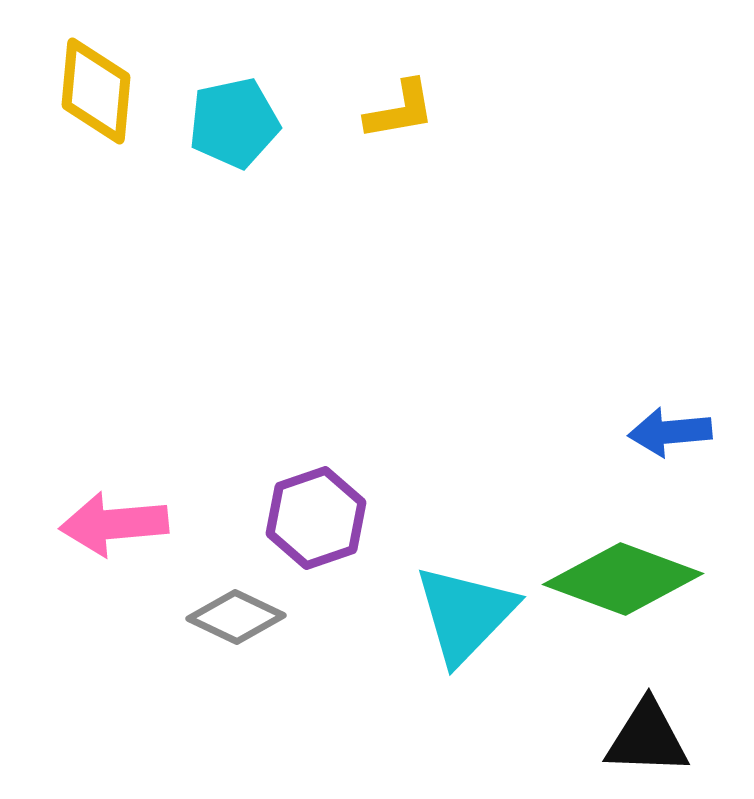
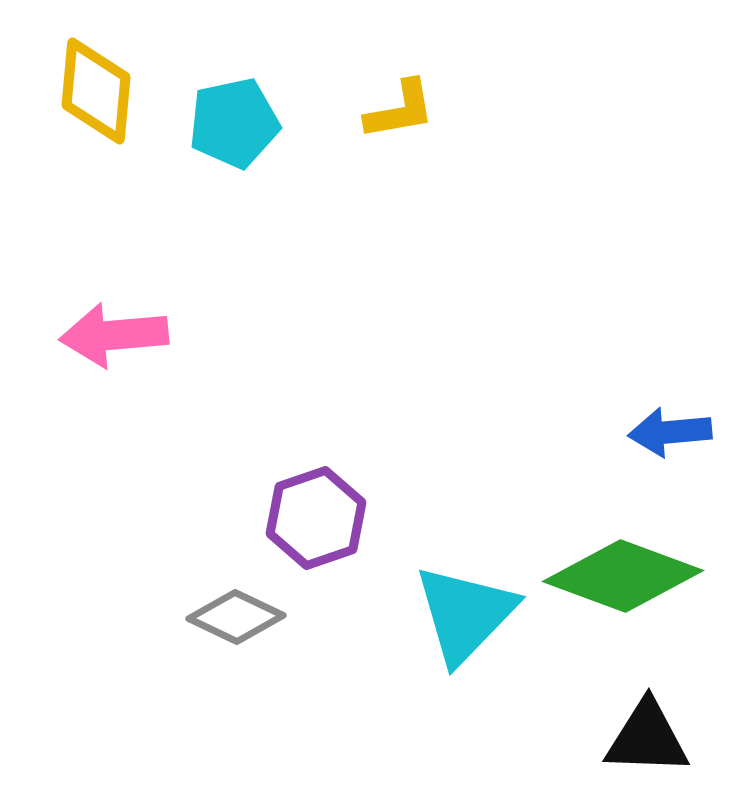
pink arrow: moved 189 px up
green diamond: moved 3 px up
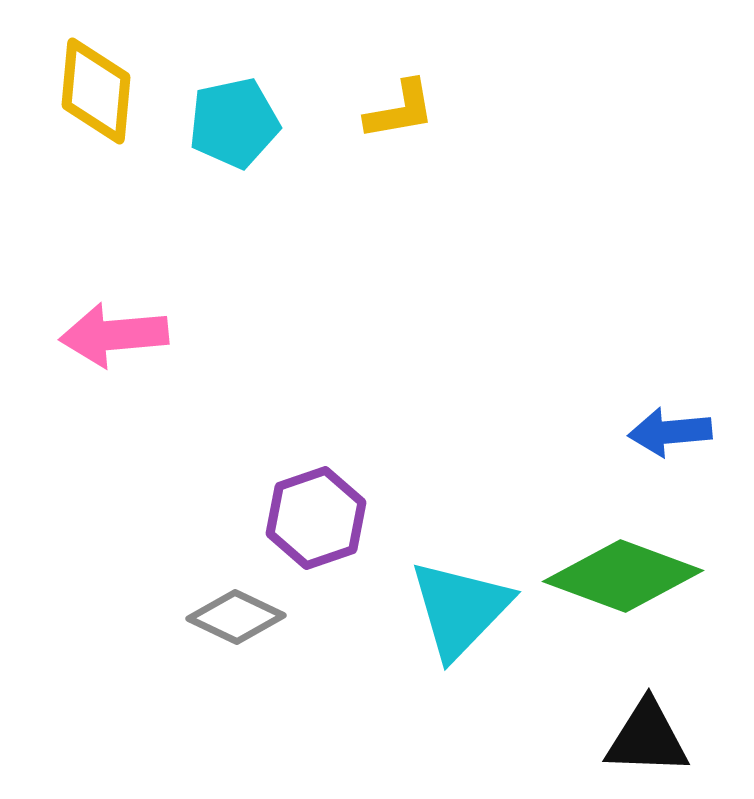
cyan triangle: moved 5 px left, 5 px up
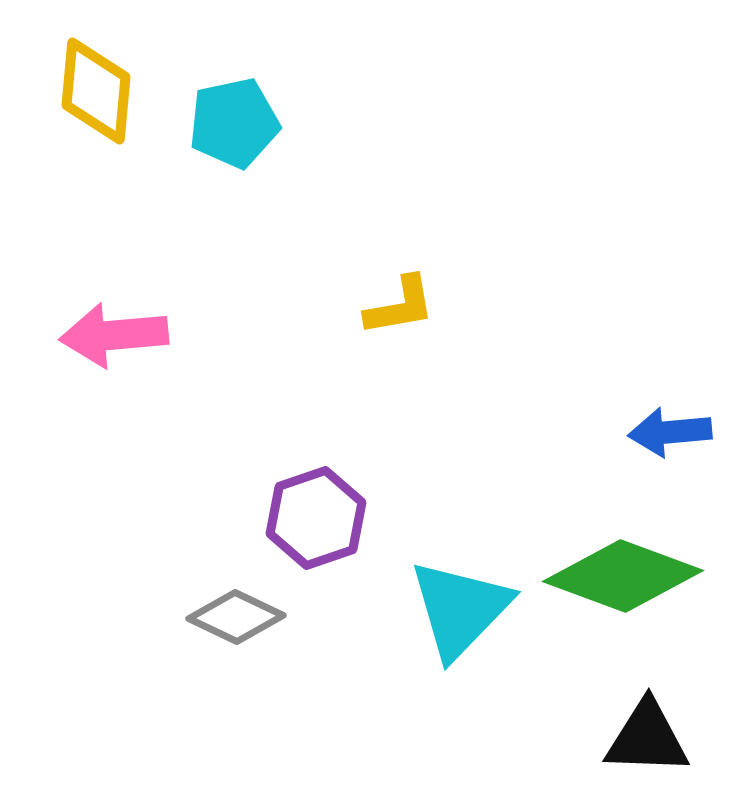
yellow L-shape: moved 196 px down
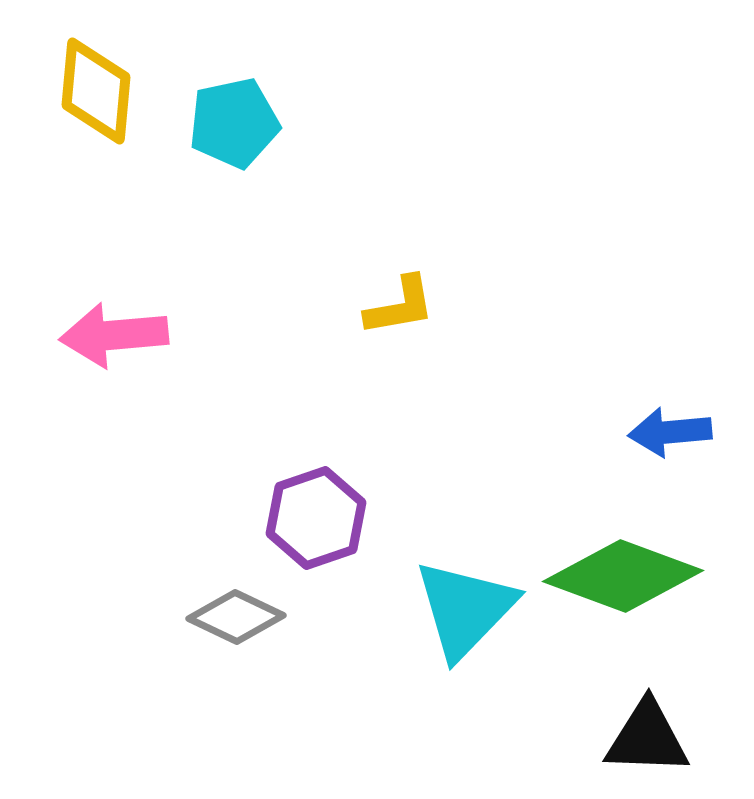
cyan triangle: moved 5 px right
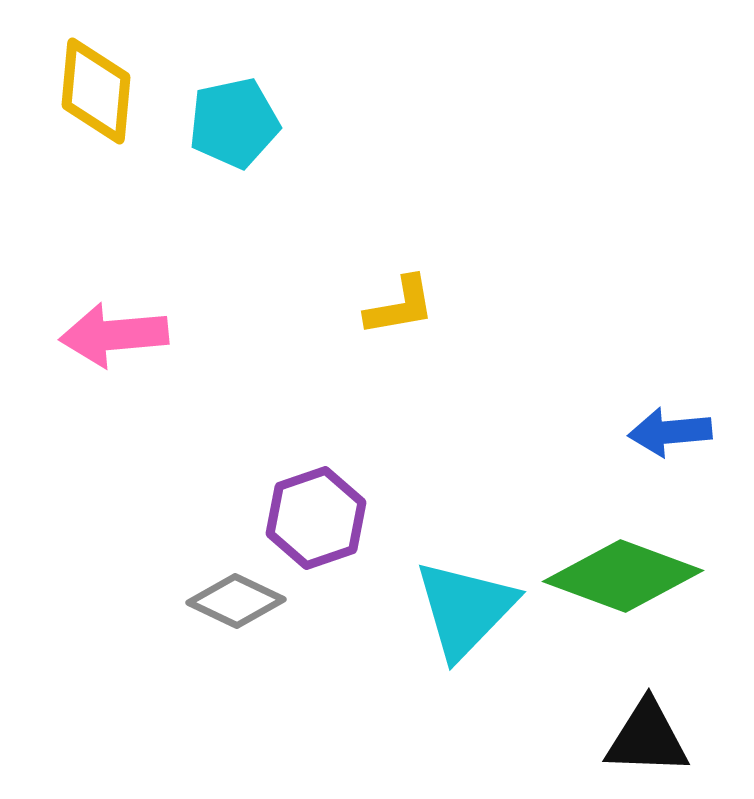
gray diamond: moved 16 px up
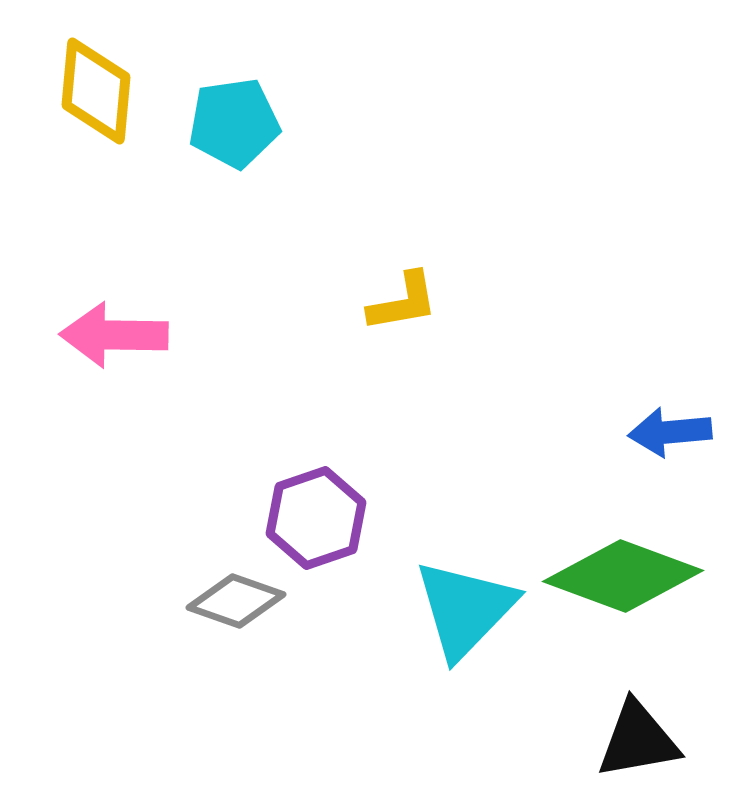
cyan pentagon: rotated 4 degrees clockwise
yellow L-shape: moved 3 px right, 4 px up
pink arrow: rotated 6 degrees clockwise
gray diamond: rotated 6 degrees counterclockwise
black triangle: moved 9 px left, 2 px down; rotated 12 degrees counterclockwise
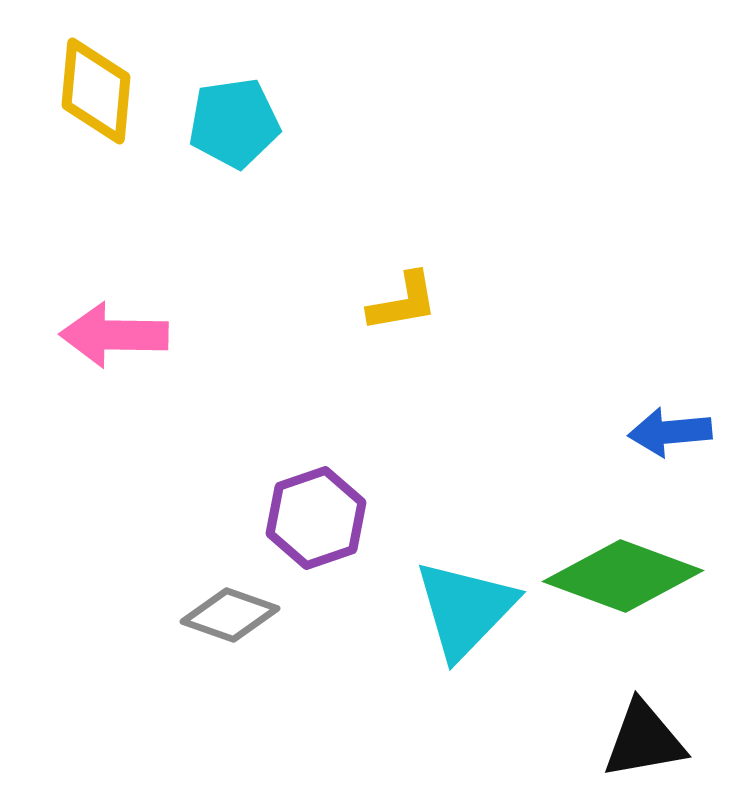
gray diamond: moved 6 px left, 14 px down
black triangle: moved 6 px right
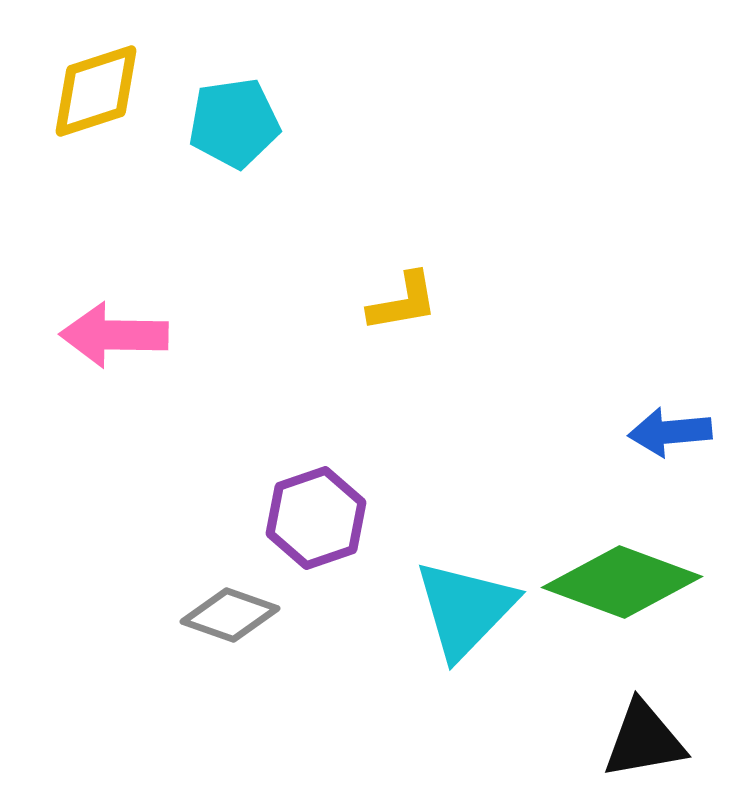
yellow diamond: rotated 67 degrees clockwise
green diamond: moved 1 px left, 6 px down
